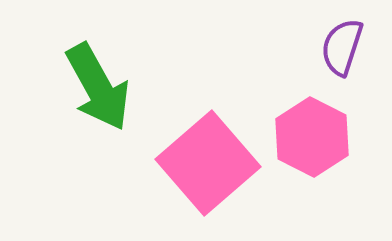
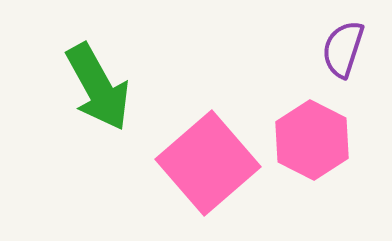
purple semicircle: moved 1 px right, 2 px down
pink hexagon: moved 3 px down
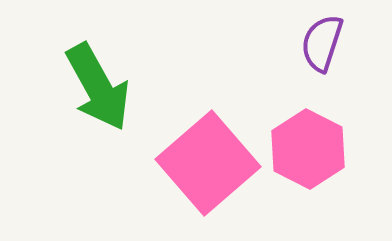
purple semicircle: moved 21 px left, 6 px up
pink hexagon: moved 4 px left, 9 px down
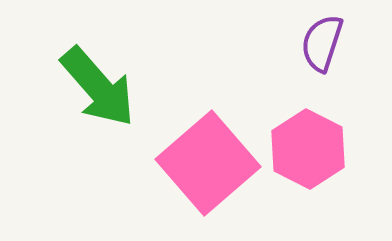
green arrow: rotated 12 degrees counterclockwise
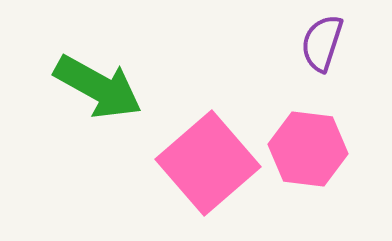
green arrow: rotated 20 degrees counterclockwise
pink hexagon: rotated 20 degrees counterclockwise
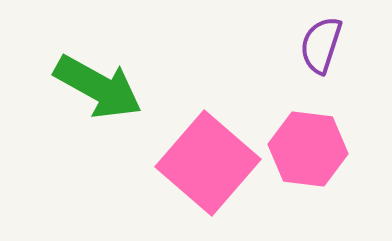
purple semicircle: moved 1 px left, 2 px down
pink square: rotated 8 degrees counterclockwise
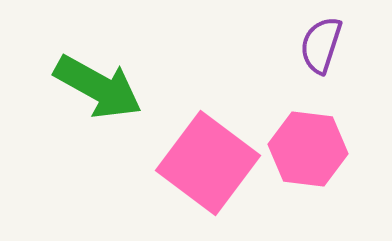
pink square: rotated 4 degrees counterclockwise
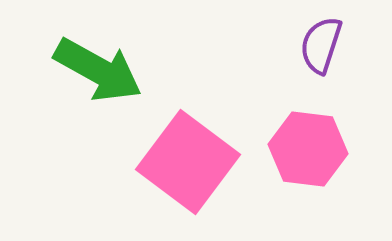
green arrow: moved 17 px up
pink square: moved 20 px left, 1 px up
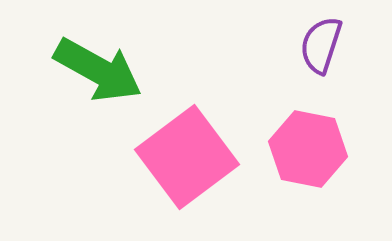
pink hexagon: rotated 4 degrees clockwise
pink square: moved 1 px left, 5 px up; rotated 16 degrees clockwise
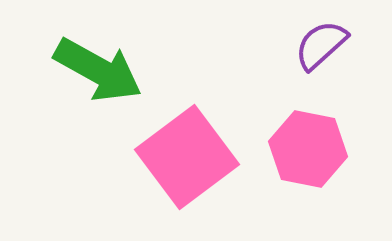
purple semicircle: rotated 30 degrees clockwise
